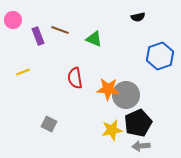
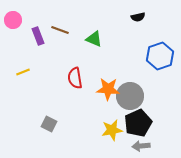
gray circle: moved 4 px right, 1 px down
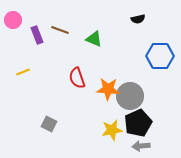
black semicircle: moved 2 px down
purple rectangle: moved 1 px left, 1 px up
blue hexagon: rotated 20 degrees clockwise
red semicircle: moved 2 px right; rotated 10 degrees counterclockwise
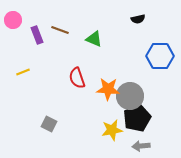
black pentagon: moved 1 px left, 5 px up
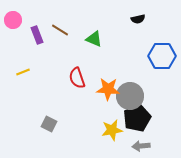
brown line: rotated 12 degrees clockwise
blue hexagon: moved 2 px right
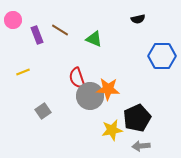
gray circle: moved 40 px left
gray square: moved 6 px left, 13 px up; rotated 28 degrees clockwise
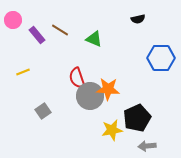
purple rectangle: rotated 18 degrees counterclockwise
blue hexagon: moved 1 px left, 2 px down
gray arrow: moved 6 px right
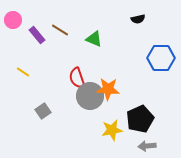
yellow line: rotated 56 degrees clockwise
black pentagon: moved 3 px right, 1 px down
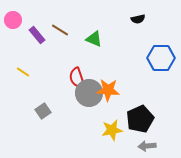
orange star: moved 1 px down
gray circle: moved 1 px left, 3 px up
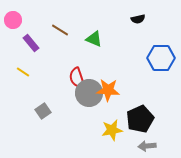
purple rectangle: moved 6 px left, 8 px down
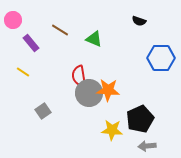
black semicircle: moved 1 px right, 2 px down; rotated 32 degrees clockwise
red semicircle: moved 2 px right, 2 px up; rotated 10 degrees clockwise
yellow star: rotated 15 degrees clockwise
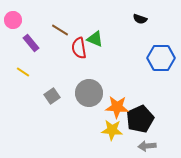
black semicircle: moved 1 px right, 2 px up
green triangle: moved 1 px right
red semicircle: moved 28 px up
orange star: moved 9 px right, 17 px down
gray square: moved 9 px right, 15 px up
